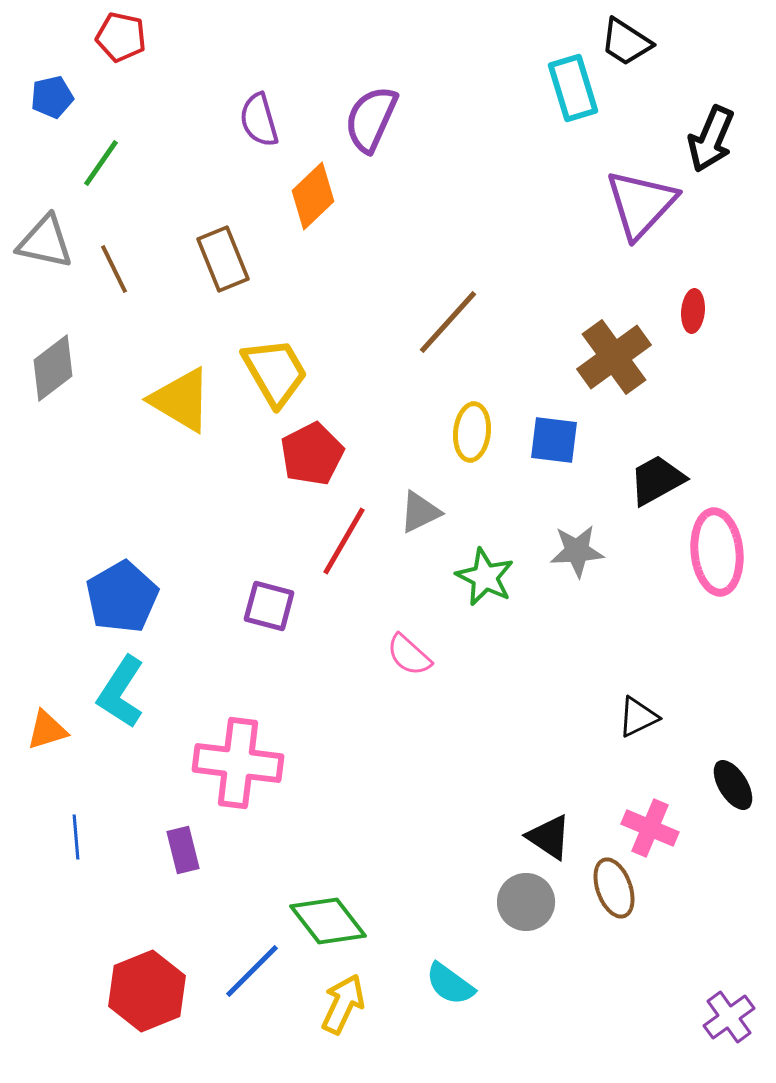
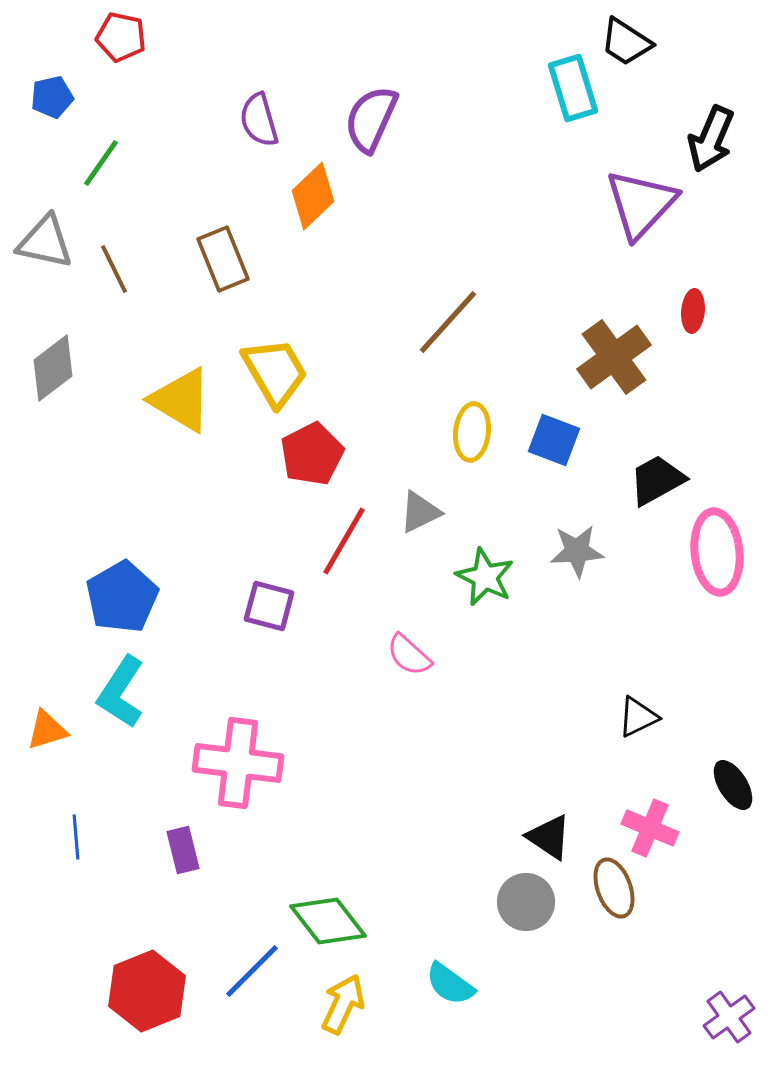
blue square at (554, 440): rotated 14 degrees clockwise
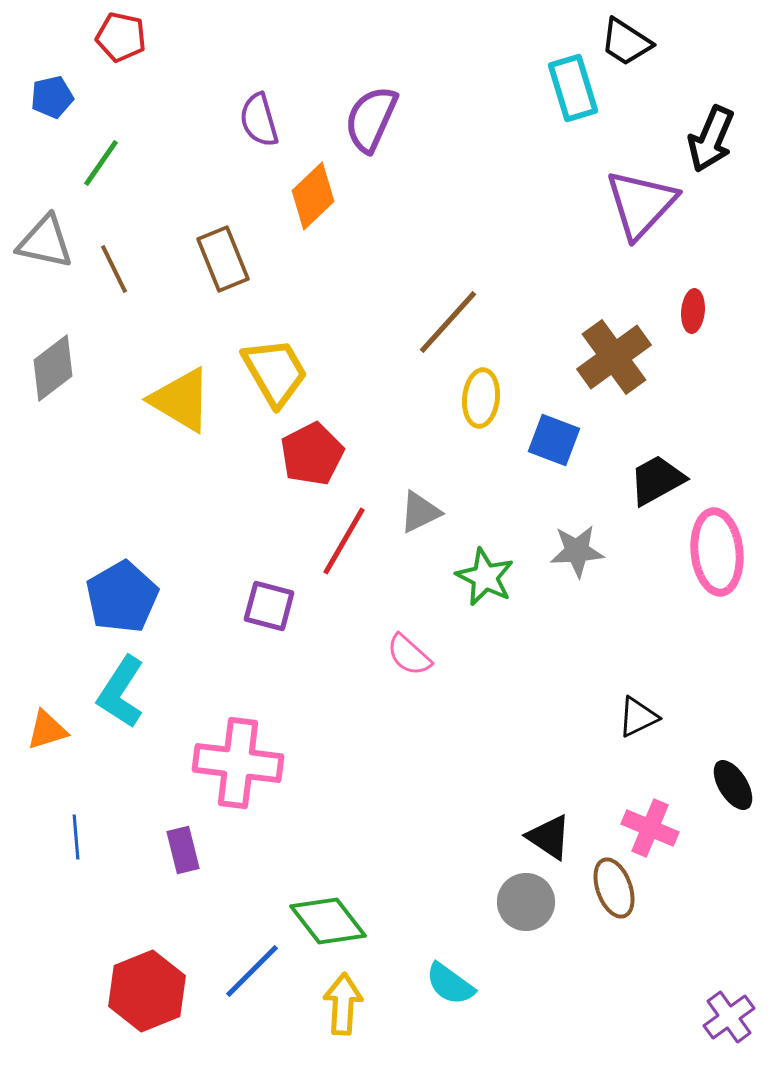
yellow ellipse at (472, 432): moved 9 px right, 34 px up
yellow arrow at (343, 1004): rotated 22 degrees counterclockwise
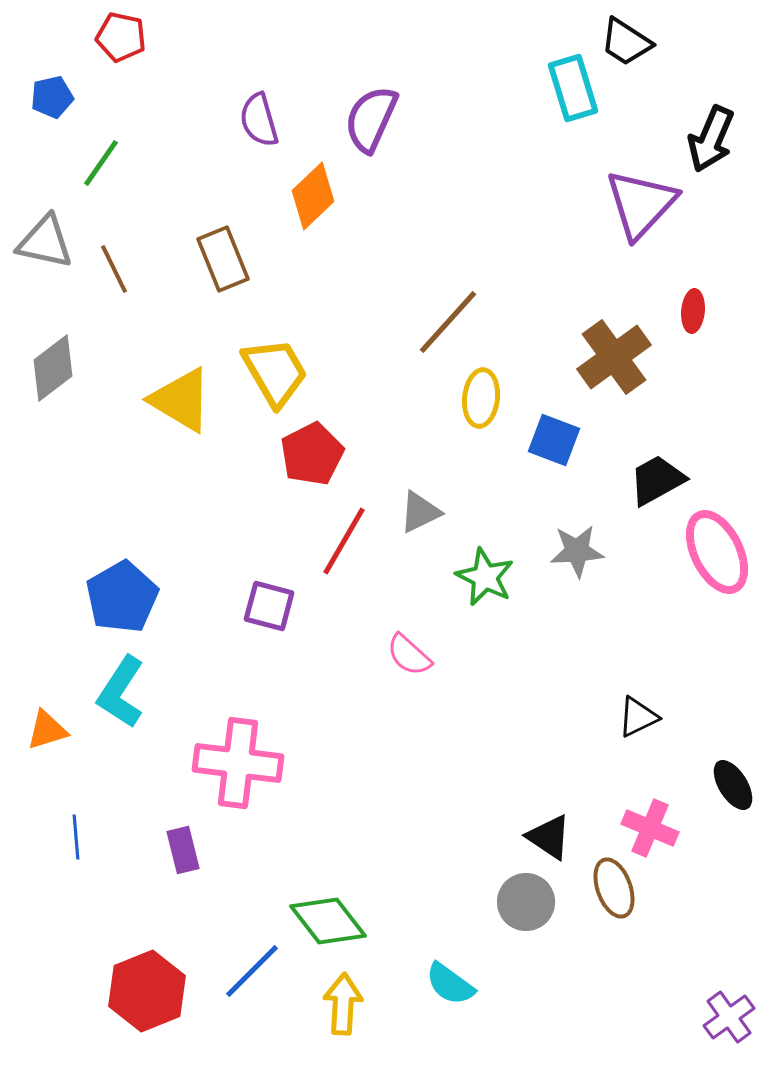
pink ellipse at (717, 552): rotated 20 degrees counterclockwise
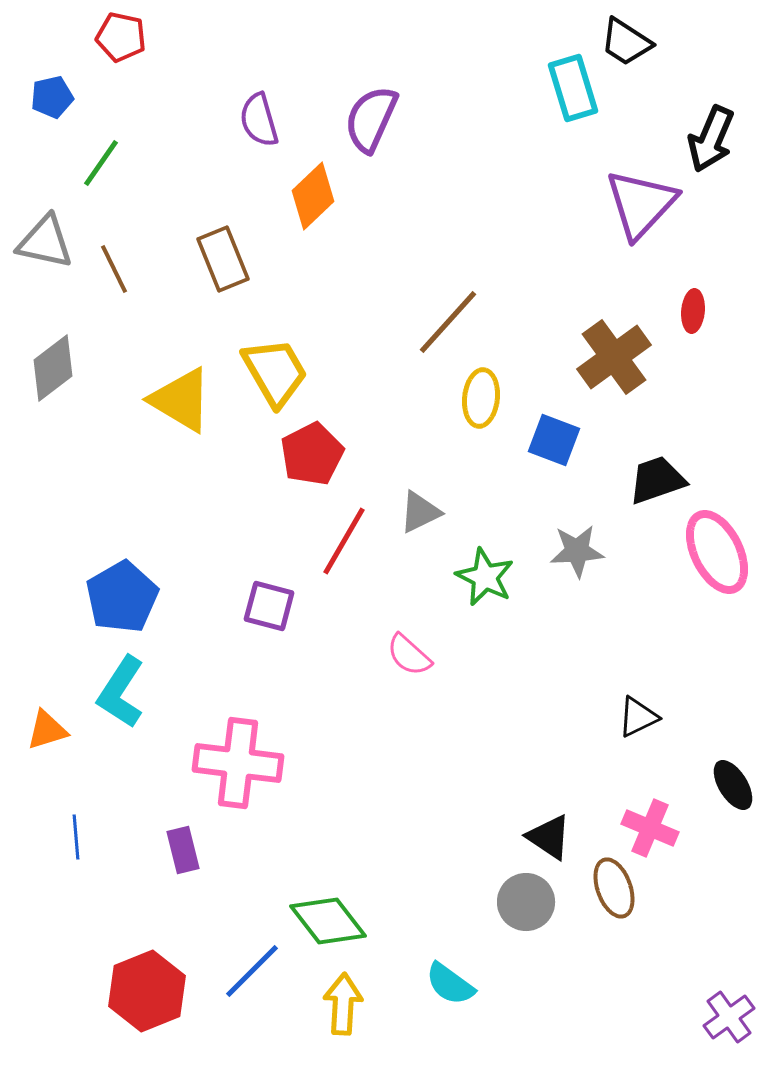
black trapezoid at (657, 480): rotated 10 degrees clockwise
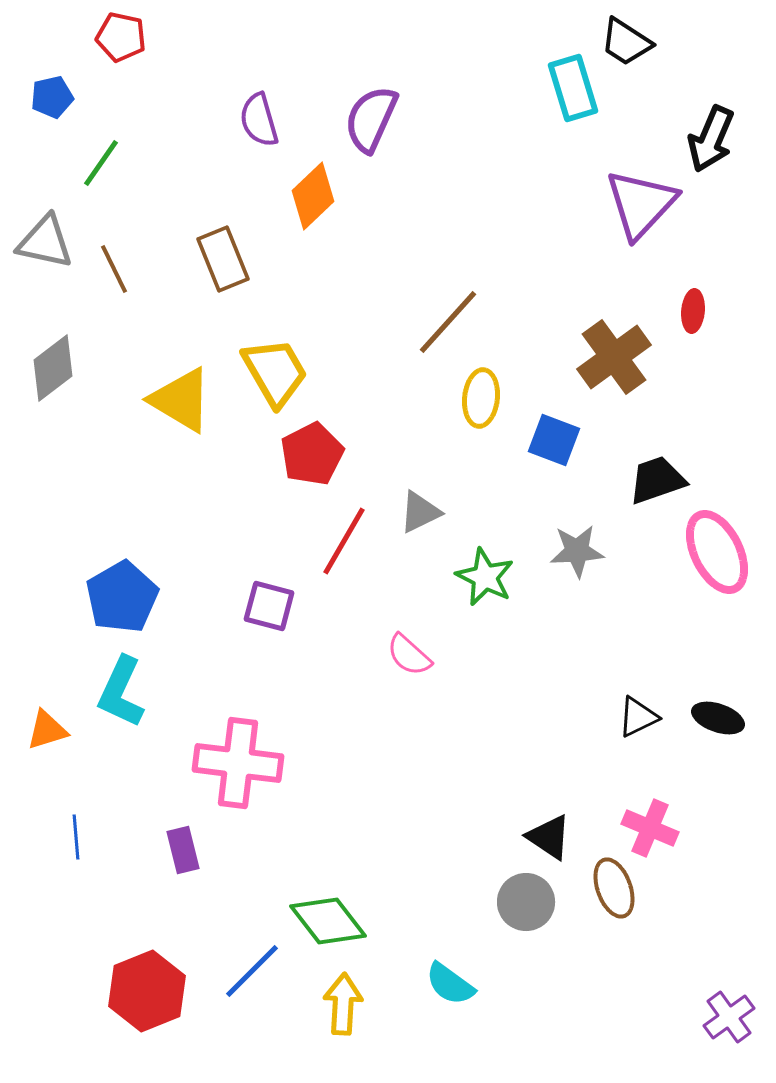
cyan L-shape at (121, 692): rotated 8 degrees counterclockwise
black ellipse at (733, 785): moved 15 px left, 67 px up; rotated 39 degrees counterclockwise
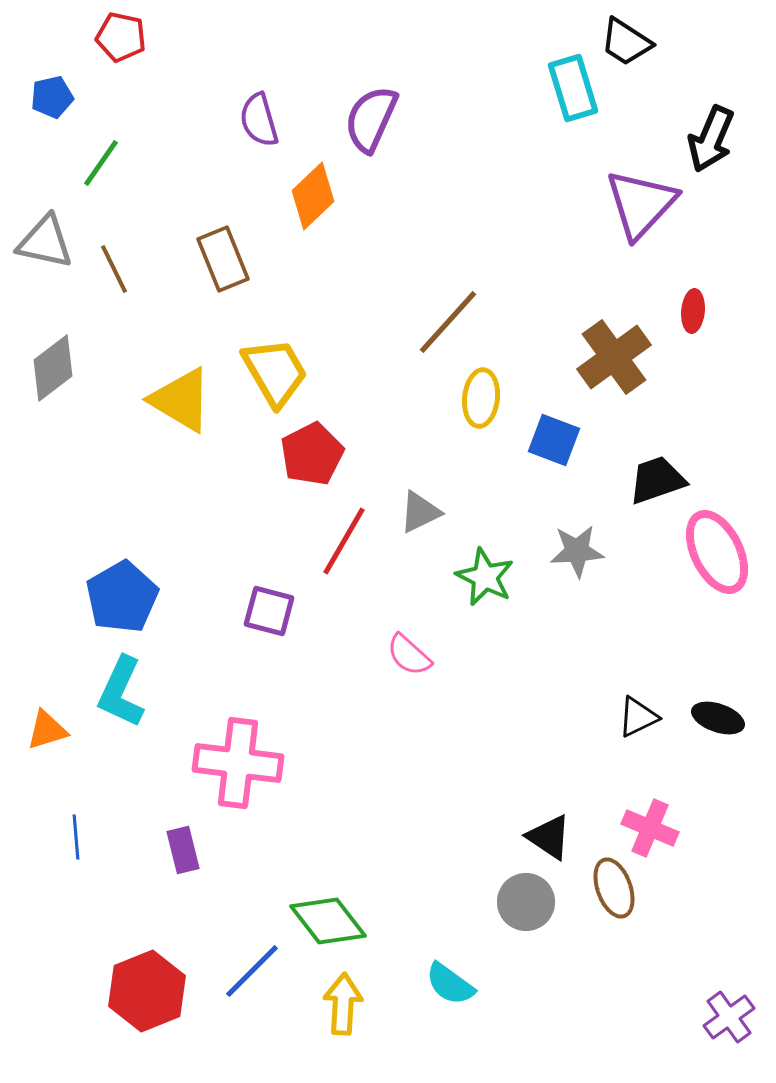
purple square at (269, 606): moved 5 px down
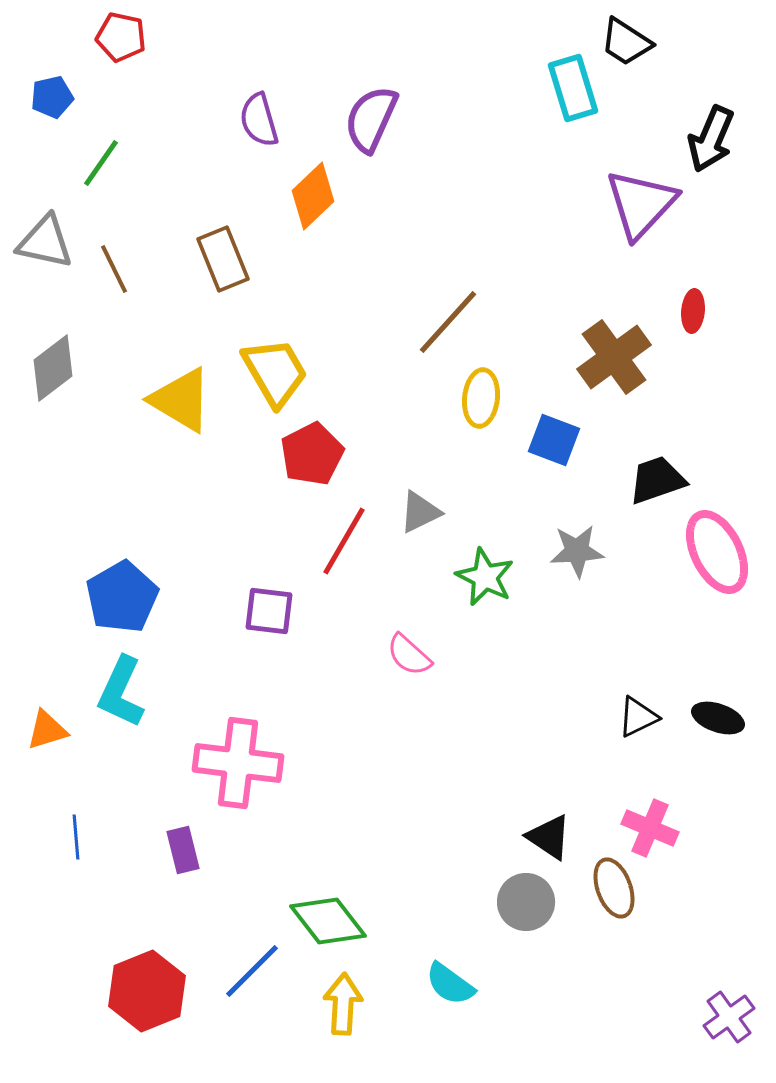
purple square at (269, 611): rotated 8 degrees counterclockwise
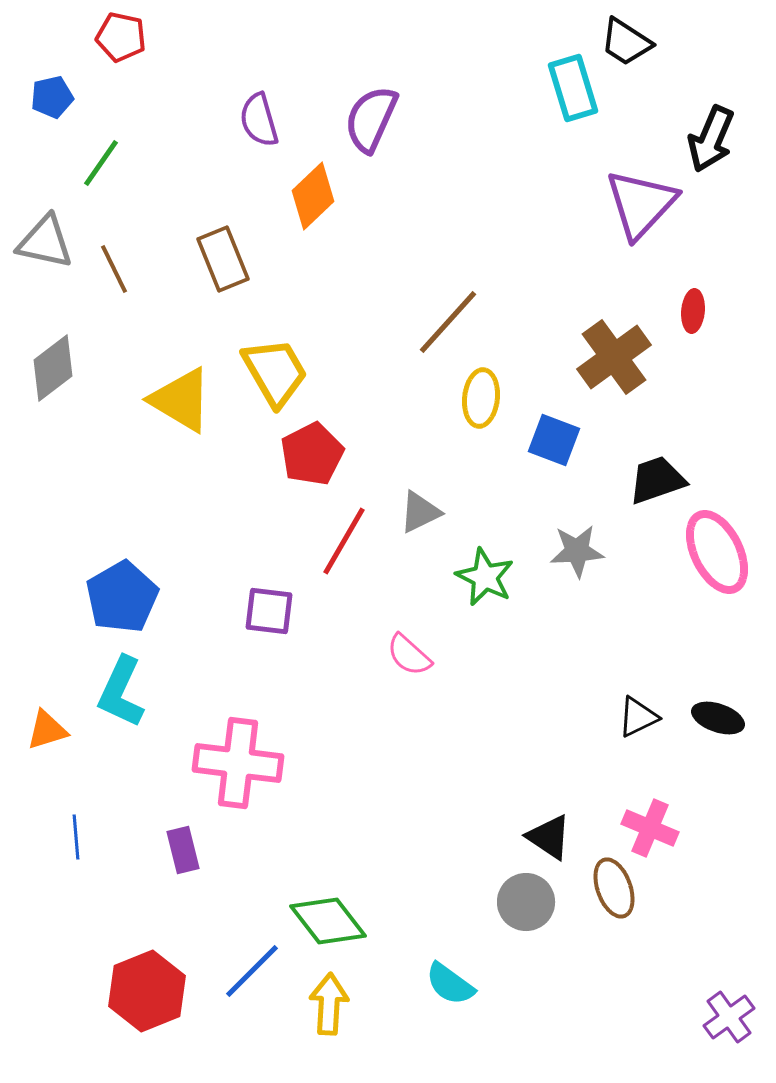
yellow arrow at (343, 1004): moved 14 px left
